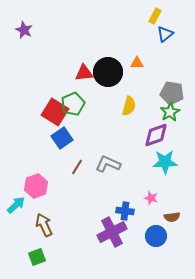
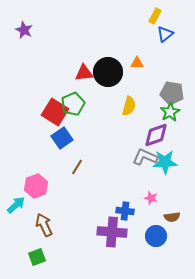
gray L-shape: moved 37 px right, 7 px up
purple cross: rotated 32 degrees clockwise
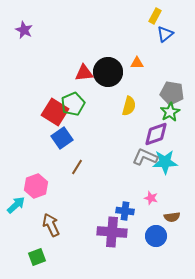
purple diamond: moved 1 px up
brown arrow: moved 7 px right
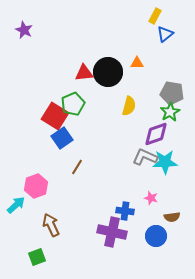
red square: moved 4 px down
purple cross: rotated 8 degrees clockwise
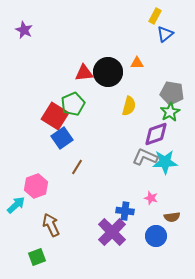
purple cross: rotated 32 degrees clockwise
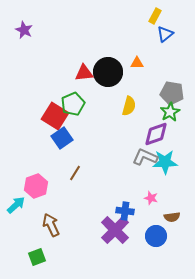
brown line: moved 2 px left, 6 px down
purple cross: moved 3 px right, 2 px up
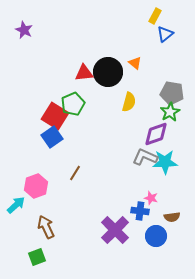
orange triangle: moved 2 px left; rotated 40 degrees clockwise
yellow semicircle: moved 4 px up
blue square: moved 10 px left, 1 px up
blue cross: moved 15 px right
brown arrow: moved 5 px left, 2 px down
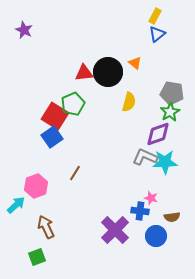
blue triangle: moved 8 px left
purple diamond: moved 2 px right
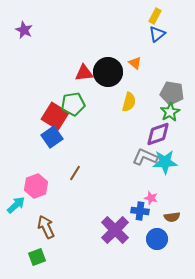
green pentagon: rotated 15 degrees clockwise
blue circle: moved 1 px right, 3 px down
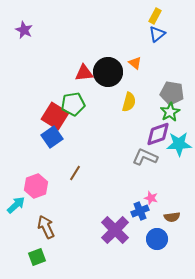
cyan star: moved 14 px right, 18 px up
blue cross: rotated 30 degrees counterclockwise
